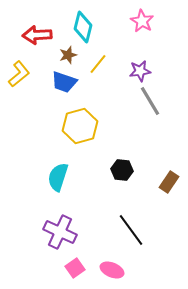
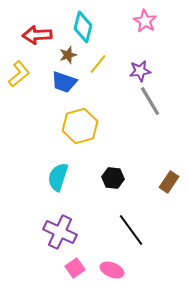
pink star: moved 3 px right
black hexagon: moved 9 px left, 8 px down
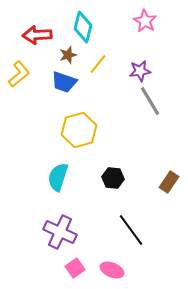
yellow hexagon: moved 1 px left, 4 px down
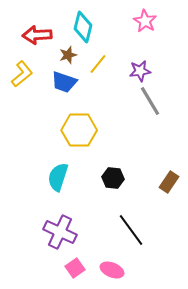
yellow L-shape: moved 3 px right
yellow hexagon: rotated 16 degrees clockwise
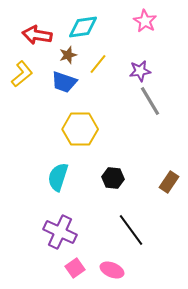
cyan diamond: rotated 68 degrees clockwise
red arrow: rotated 12 degrees clockwise
yellow hexagon: moved 1 px right, 1 px up
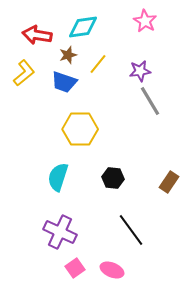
yellow L-shape: moved 2 px right, 1 px up
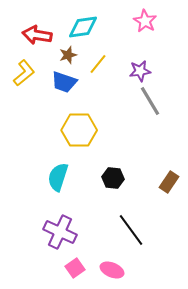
yellow hexagon: moved 1 px left, 1 px down
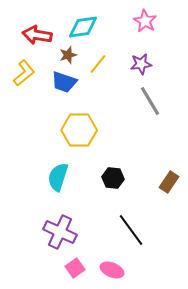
purple star: moved 1 px right, 7 px up
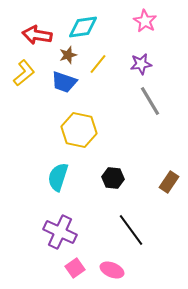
yellow hexagon: rotated 12 degrees clockwise
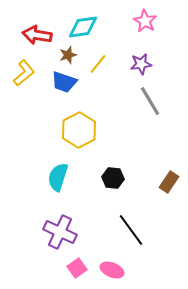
yellow hexagon: rotated 20 degrees clockwise
pink square: moved 2 px right
